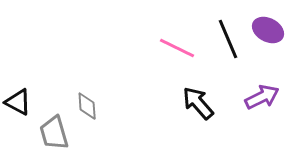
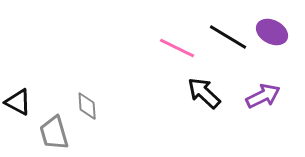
purple ellipse: moved 4 px right, 2 px down
black line: moved 2 px up; rotated 36 degrees counterclockwise
purple arrow: moved 1 px right, 1 px up
black arrow: moved 6 px right, 10 px up; rotated 6 degrees counterclockwise
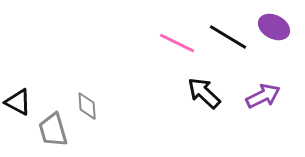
purple ellipse: moved 2 px right, 5 px up
pink line: moved 5 px up
gray trapezoid: moved 1 px left, 3 px up
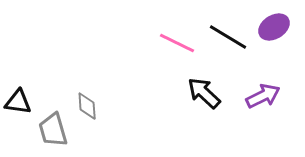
purple ellipse: rotated 60 degrees counterclockwise
black triangle: rotated 20 degrees counterclockwise
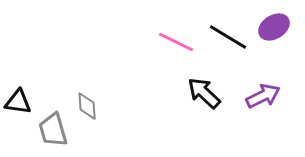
pink line: moved 1 px left, 1 px up
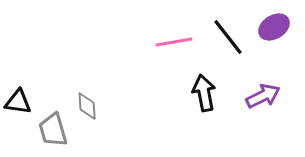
black line: rotated 21 degrees clockwise
pink line: moved 2 px left; rotated 36 degrees counterclockwise
black arrow: rotated 36 degrees clockwise
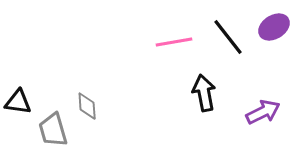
purple arrow: moved 16 px down
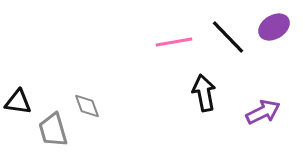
black line: rotated 6 degrees counterclockwise
gray diamond: rotated 16 degrees counterclockwise
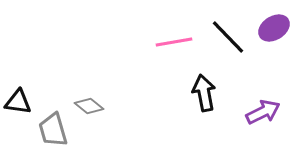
purple ellipse: moved 1 px down
gray diamond: moved 2 px right; rotated 32 degrees counterclockwise
